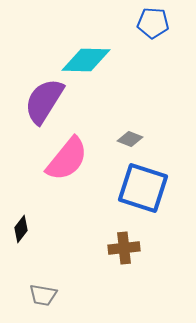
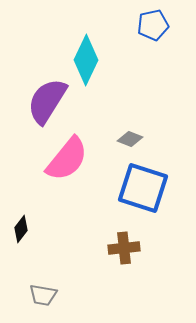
blue pentagon: moved 2 px down; rotated 16 degrees counterclockwise
cyan diamond: rotated 66 degrees counterclockwise
purple semicircle: moved 3 px right
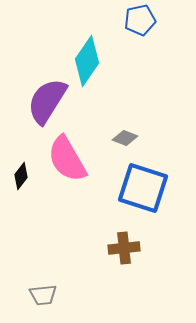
blue pentagon: moved 13 px left, 5 px up
cyan diamond: moved 1 px right, 1 px down; rotated 9 degrees clockwise
gray diamond: moved 5 px left, 1 px up
pink semicircle: rotated 111 degrees clockwise
black diamond: moved 53 px up
gray trapezoid: rotated 16 degrees counterclockwise
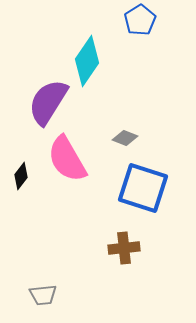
blue pentagon: rotated 20 degrees counterclockwise
purple semicircle: moved 1 px right, 1 px down
